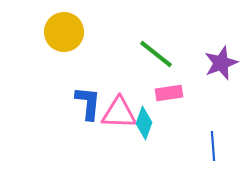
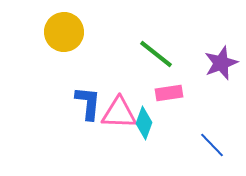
blue line: moved 1 px left, 1 px up; rotated 40 degrees counterclockwise
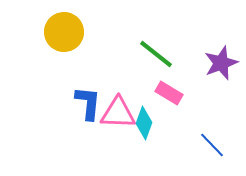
pink rectangle: rotated 40 degrees clockwise
pink triangle: moved 1 px left
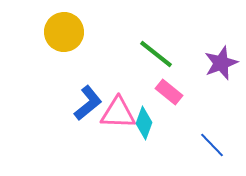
pink rectangle: moved 1 px up; rotated 8 degrees clockwise
blue L-shape: rotated 45 degrees clockwise
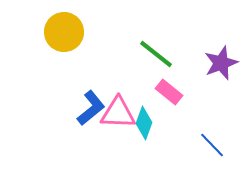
blue L-shape: moved 3 px right, 5 px down
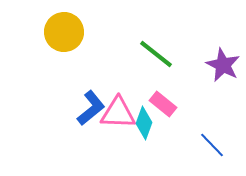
purple star: moved 2 px right, 2 px down; rotated 24 degrees counterclockwise
pink rectangle: moved 6 px left, 12 px down
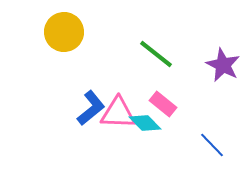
cyan diamond: moved 1 px right; rotated 64 degrees counterclockwise
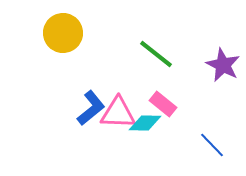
yellow circle: moved 1 px left, 1 px down
cyan diamond: rotated 44 degrees counterclockwise
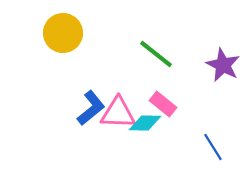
blue line: moved 1 px right, 2 px down; rotated 12 degrees clockwise
